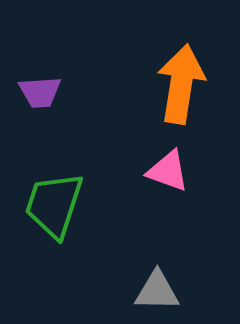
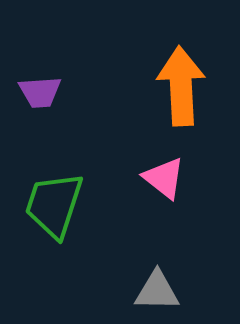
orange arrow: moved 2 px down; rotated 12 degrees counterclockwise
pink triangle: moved 4 px left, 7 px down; rotated 18 degrees clockwise
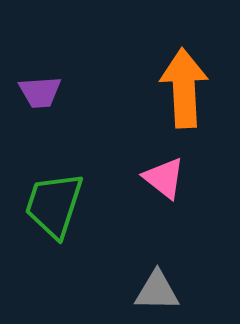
orange arrow: moved 3 px right, 2 px down
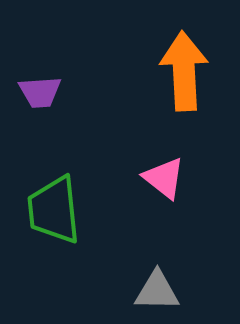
orange arrow: moved 17 px up
green trapezoid: moved 5 px down; rotated 24 degrees counterclockwise
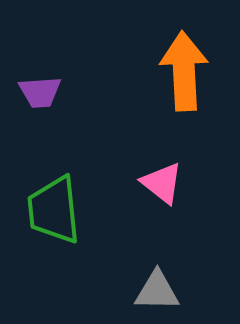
pink triangle: moved 2 px left, 5 px down
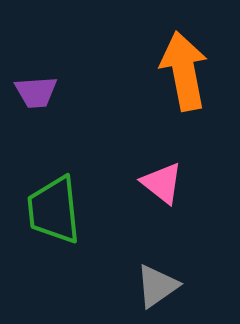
orange arrow: rotated 8 degrees counterclockwise
purple trapezoid: moved 4 px left
gray triangle: moved 5 px up; rotated 36 degrees counterclockwise
